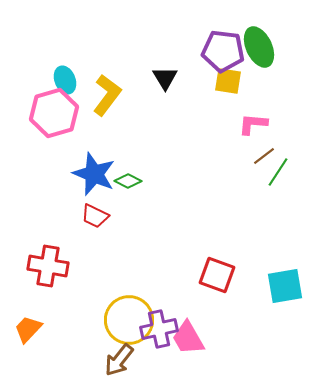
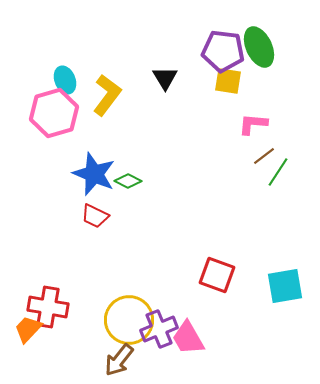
red cross: moved 41 px down
purple cross: rotated 9 degrees counterclockwise
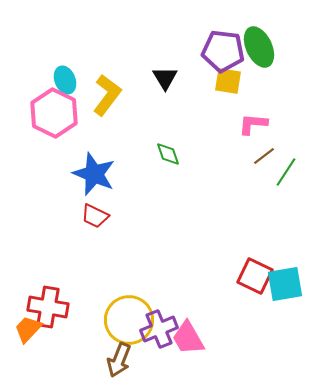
pink hexagon: rotated 18 degrees counterclockwise
green line: moved 8 px right
green diamond: moved 40 px right, 27 px up; rotated 44 degrees clockwise
red square: moved 38 px right, 1 px down; rotated 6 degrees clockwise
cyan square: moved 2 px up
brown arrow: rotated 16 degrees counterclockwise
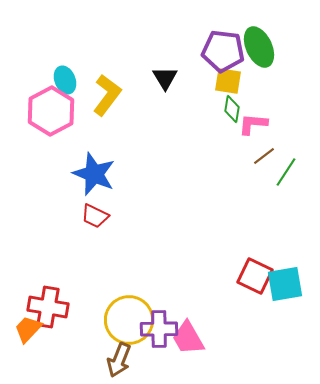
pink hexagon: moved 3 px left, 2 px up; rotated 6 degrees clockwise
green diamond: moved 64 px right, 45 px up; rotated 28 degrees clockwise
purple cross: rotated 21 degrees clockwise
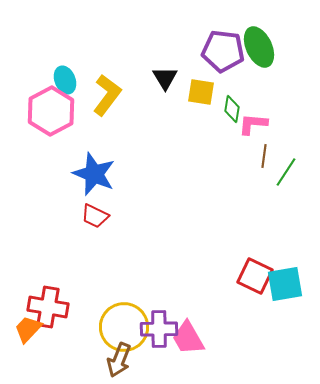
yellow square: moved 27 px left, 11 px down
brown line: rotated 45 degrees counterclockwise
yellow circle: moved 5 px left, 7 px down
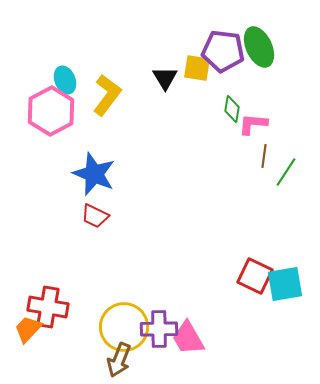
yellow square: moved 4 px left, 24 px up
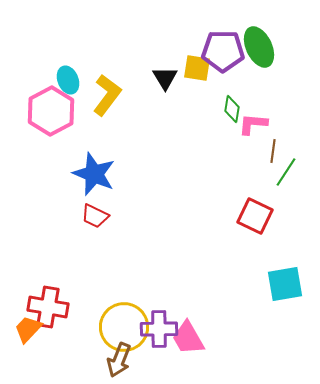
purple pentagon: rotated 6 degrees counterclockwise
cyan ellipse: moved 3 px right
brown line: moved 9 px right, 5 px up
red square: moved 60 px up
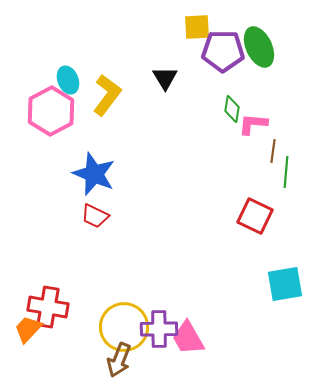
yellow square: moved 41 px up; rotated 12 degrees counterclockwise
green line: rotated 28 degrees counterclockwise
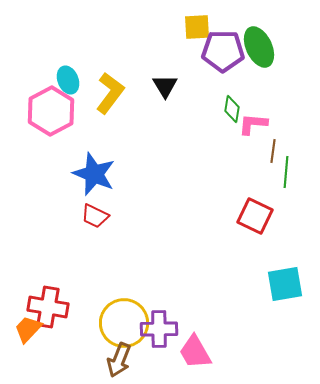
black triangle: moved 8 px down
yellow L-shape: moved 3 px right, 2 px up
yellow circle: moved 4 px up
pink trapezoid: moved 7 px right, 14 px down
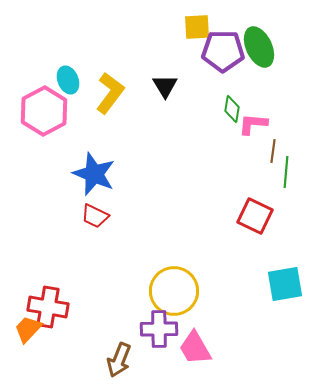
pink hexagon: moved 7 px left
yellow circle: moved 50 px right, 32 px up
pink trapezoid: moved 4 px up
